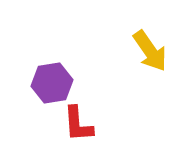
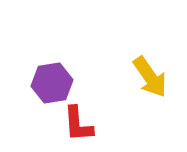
yellow arrow: moved 26 px down
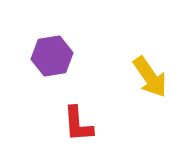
purple hexagon: moved 27 px up
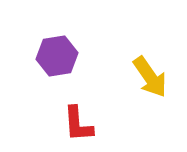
purple hexagon: moved 5 px right
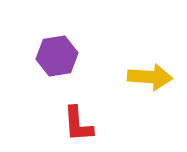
yellow arrow: rotated 51 degrees counterclockwise
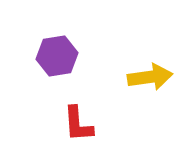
yellow arrow: rotated 12 degrees counterclockwise
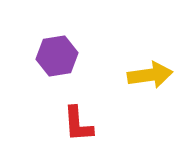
yellow arrow: moved 2 px up
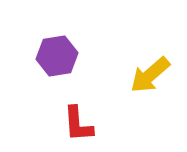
yellow arrow: rotated 147 degrees clockwise
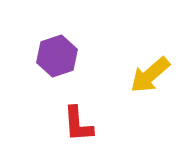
purple hexagon: rotated 9 degrees counterclockwise
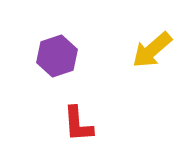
yellow arrow: moved 2 px right, 25 px up
